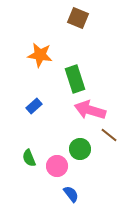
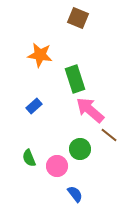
pink arrow: rotated 24 degrees clockwise
blue semicircle: moved 4 px right
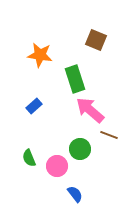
brown square: moved 18 px right, 22 px down
brown line: rotated 18 degrees counterclockwise
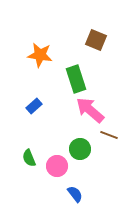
green rectangle: moved 1 px right
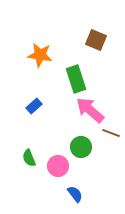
brown line: moved 2 px right, 2 px up
green circle: moved 1 px right, 2 px up
pink circle: moved 1 px right
